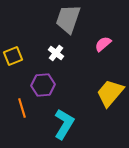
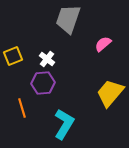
white cross: moved 9 px left, 6 px down
purple hexagon: moved 2 px up
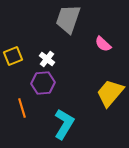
pink semicircle: rotated 96 degrees counterclockwise
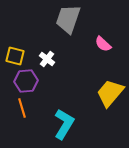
yellow square: moved 2 px right; rotated 36 degrees clockwise
purple hexagon: moved 17 px left, 2 px up
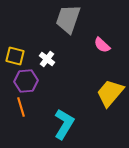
pink semicircle: moved 1 px left, 1 px down
orange line: moved 1 px left, 1 px up
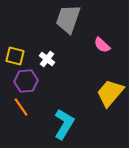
orange line: rotated 18 degrees counterclockwise
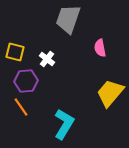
pink semicircle: moved 2 px left, 3 px down; rotated 36 degrees clockwise
yellow square: moved 4 px up
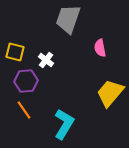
white cross: moved 1 px left, 1 px down
orange line: moved 3 px right, 3 px down
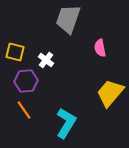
cyan L-shape: moved 2 px right, 1 px up
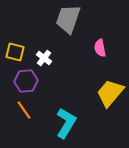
white cross: moved 2 px left, 2 px up
